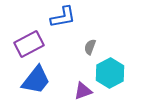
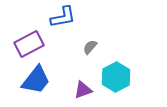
gray semicircle: rotated 21 degrees clockwise
cyan hexagon: moved 6 px right, 4 px down
purple triangle: moved 1 px up
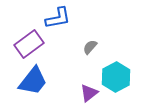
blue L-shape: moved 5 px left, 1 px down
purple rectangle: rotated 8 degrees counterclockwise
blue trapezoid: moved 3 px left, 1 px down
purple triangle: moved 6 px right, 3 px down; rotated 18 degrees counterclockwise
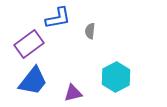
gray semicircle: moved 16 px up; rotated 35 degrees counterclockwise
purple triangle: moved 16 px left; rotated 24 degrees clockwise
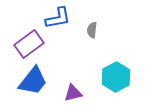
gray semicircle: moved 2 px right, 1 px up
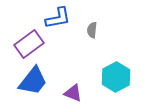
purple triangle: rotated 36 degrees clockwise
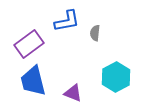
blue L-shape: moved 9 px right, 3 px down
gray semicircle: moved 3 px right, 3 px down
blue trapezoid: rotated 128 degrees clockwise
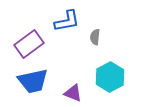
gray semicircle: moved 4 px down
cyan hexagon: moved 6 px left
blue trapezoid: rotated 88 degrees counterclockwise
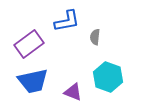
cyan hexagon: moved 2 px left; rotated 12 degrees counterclockwise
purple triangle: moved 1 px up
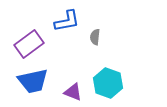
cyan hexagon: moved 6 px down
